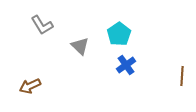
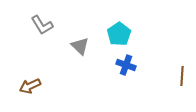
blue cross: rotated 36 degrees counterclockwise
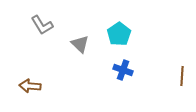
gray triangle: moved 2 px up
blue cross: moved 3 px left, 5 px down
brown arrow: rotated 30 degrees clockwise
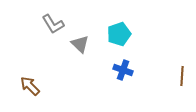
gray L-shape: moved 11 px right, 1 px up
cyan pentagon: rotated 15 degrees clockwise
brown arrow: rotated 40 degrees clockwise
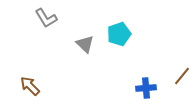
gray L-shape: moved 7 px left, 6 px up
gray triangle: moved 5 px right
blue cross: moved 23 px right, 18 px down; rotated 24 degrees counterclockwise
brown line: rotated 36 degrees clockwise
